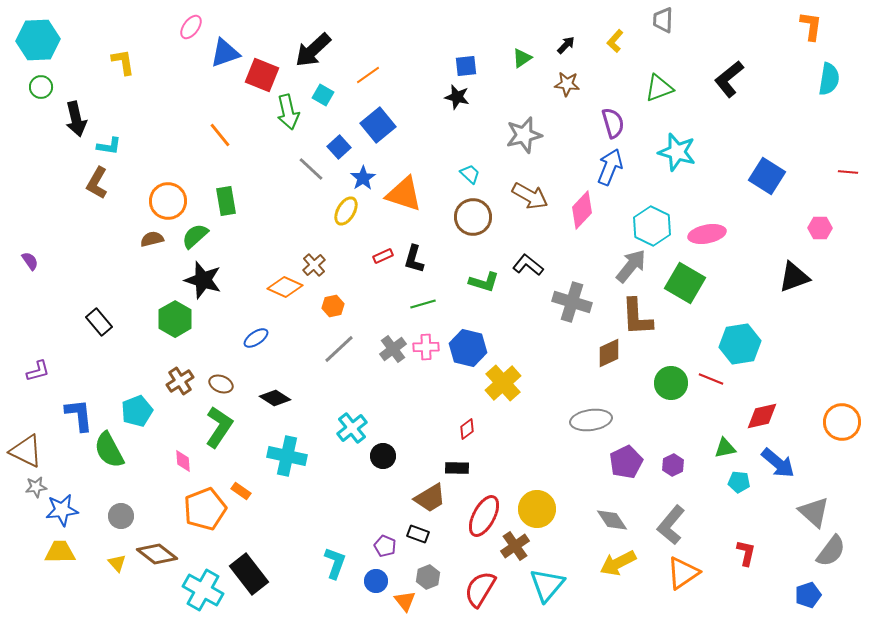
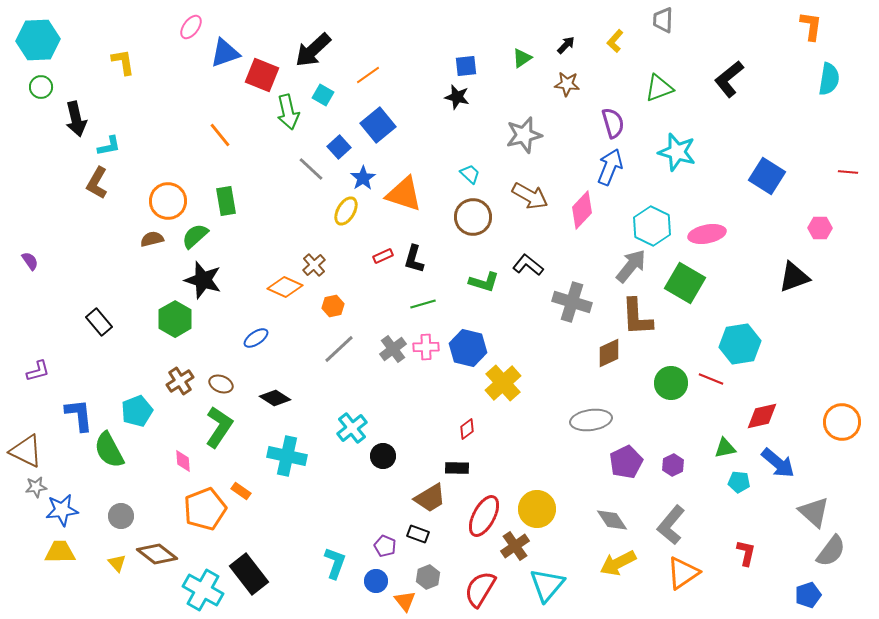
cyan L-shape at (109, 146): rotated 20 degrees counterclockwise
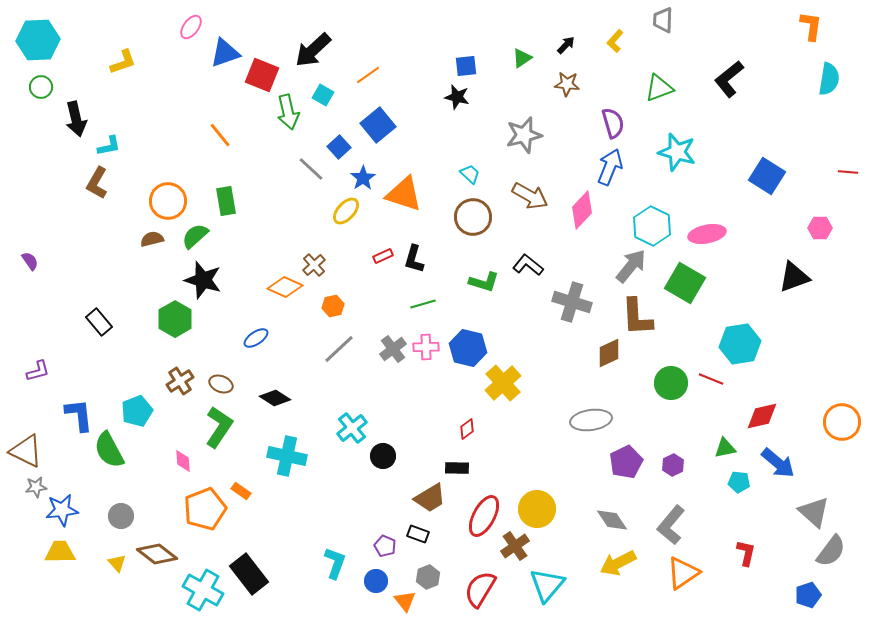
yellow L-shape at (123, 62): rotated 80 degrees clockwise
yellow ellipse at (346, 211): rotated 12 degrees clockwise
